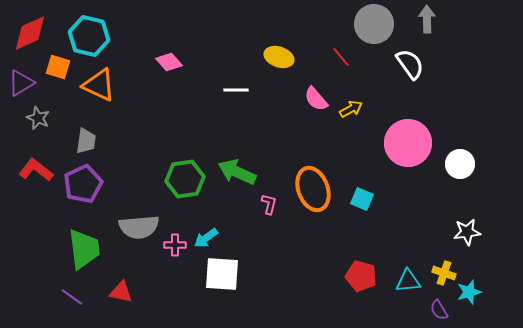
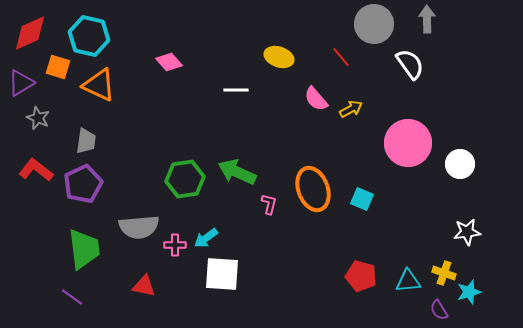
red triangle: moved 23 px right, 6 px up
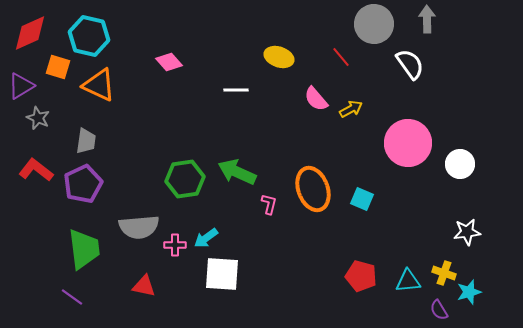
purple triangle: moved 3 px down
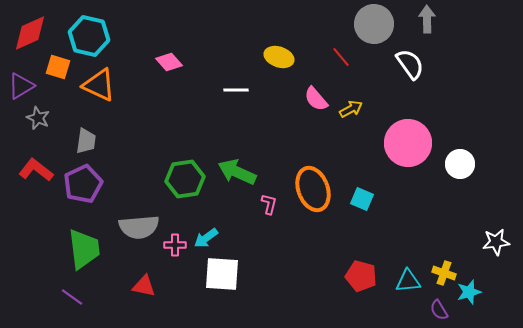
white star: moved 29 px right, 10 px down
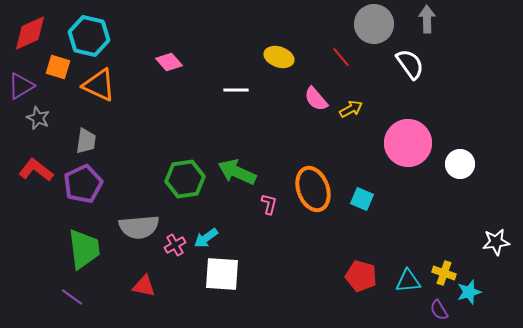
pink cross: rotated 30 degrees counterclockwise
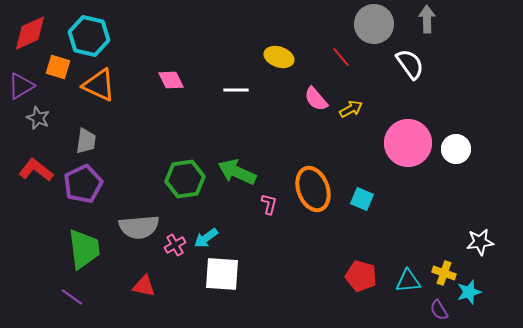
pink diamond: moved 2 px right, 18 px down; rotated 16 degrees clockwise
white circle: moved 4 px left, 15 px up
white star: moved 16 px left
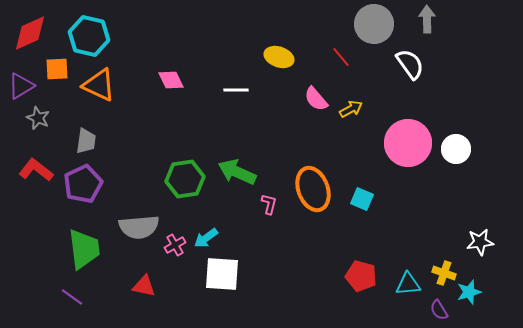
orange square: moved 1 px left, 2 px down; rotated 20 degrees counterclockwise
cyan triangle: moved 3 px down
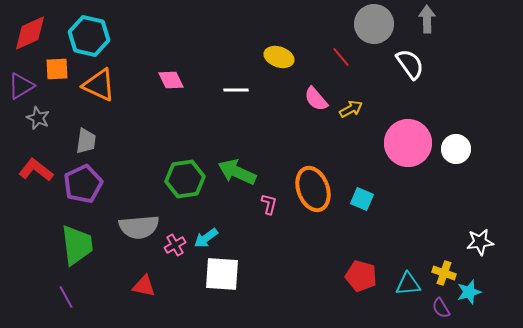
green trapezoid: moved 7 px left, 4 px up
purple line: moved 6 px left; rotated 25 degrees clockwise
purple semicircle: moved 2 px right, 2 px up
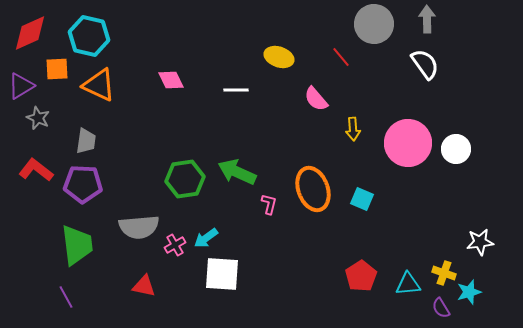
white semicircle: moved 15 px right
yellow arrow: moved 2 px right, 20 px down; rotated 115 degrees clockwise
purple pentagon: rotated 27 degrees clockwise
red pentagon: rotated 24 degrees clockwise
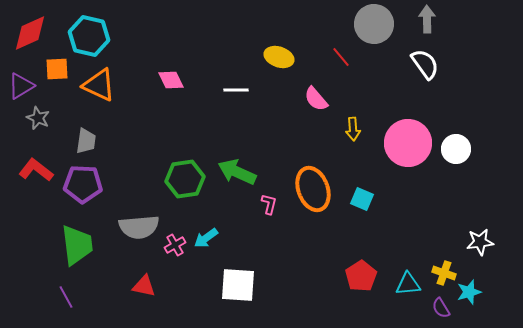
white square: moved 16 px right, 11 px down
